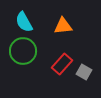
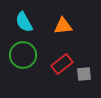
green circle: moved 4 px down
red rectangle: rotated 10 degrees clockwise
gray square: moved 2 px down; rotated 35 degrees counterclockwise
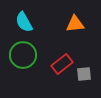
orange triangle: moved 12 px right, 2 px up
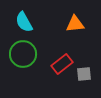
green circle: moved 1 px up
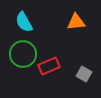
orange triangle: moved 1 px right, 2 px up
red rectangle: moved 13 px left, 2 px down; rotated 15 degrees clockwise
gray square: rotated 35 degrees clockwise
